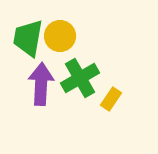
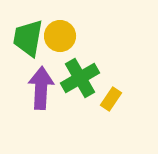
purple arrow: moved 4 px down
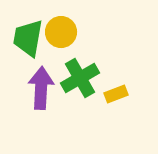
yellow circle: moved 1 px right, 4 px up
yellow rectangle: moved 5 px right, 5 px up; rotated 35 degrees clockwise
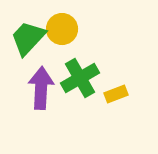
yellow circle: moved 1 px right, 3 px up
green trapezoid: rotated 33 degrees clockwise
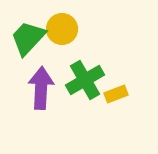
green cross: moved 5 px right, 2 px down
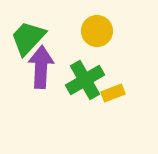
yellow circle: moved 35 px right, 2 px down
purple arrow: moved 21 px up
yellow rectangle: moved 3 px left, 1 px up
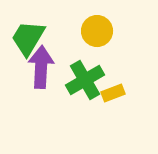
green trapezoid: rotated 12 degrees counterclockwise
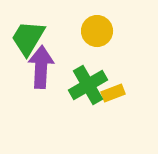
green cross: moved 3 px right, 5 px down
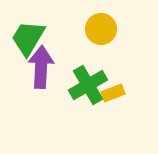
yellow circle: moved 4 px right, 2 px up
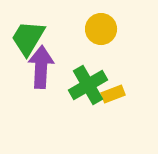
yellow rectangle: moved 1 px down
